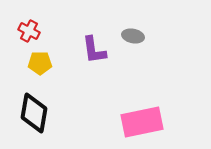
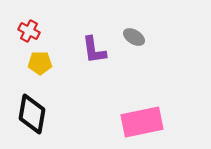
gray ellipse: moved 1 px right, 1 px down; rotated 20 degrees clockwise
black diamond: moved 2 px left, 1 px down
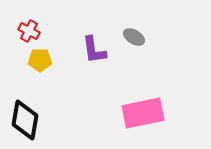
yellow pentagon: moved 3 px up
black diamond: moved 7 px left, 6 px down
pink rectangle: moved 1 px right, 9 px up
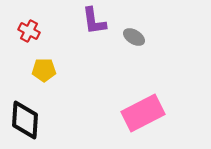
purple L-shape: moved 29 px up
yellow pentagon: moved 4 px right, 10 px down
pink rectangle: rotated 15 degrees counterclockwise
black diamond: rotated 6 degrees counterclockwise
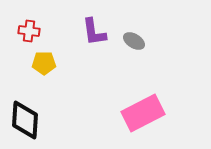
purple L-shape: moved 11 px down
red cross: rotated 20 degrees counterclockwise
gray ellipse: moved 4 px down
yellow pentagon: moved 7 px up
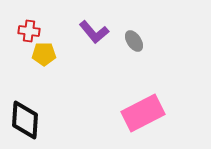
purple L-shape: rotated 32 degrees counterclockwise
gray ellipse: rotated 25 degrees clockwise
yellow pentagon: moved 9 px up
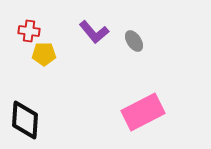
pink rectangle: moved 1 px up
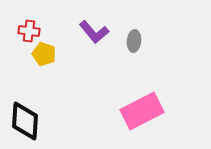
gray ellipse: rotated 40 degrees clockwise
yellow pentagon: rotated 20 degrees clockwise
pink rectangle: moved 1 px left, 1 px up
black diamond: moved 1 px down
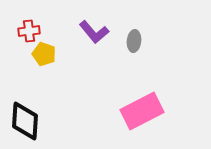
red cross: rotated 15 degrees counterclockwise
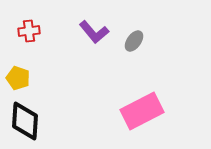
gray ellipse: rotated 30 degrees clockwise
yellow pentagon: moved 26 px left, 24 px down
